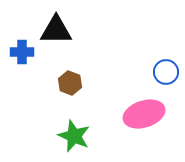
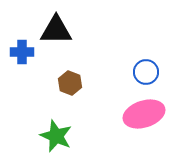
blue circle: moved 20 px left
green star: moved 18 px left
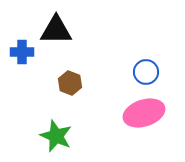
pink ellipse: moved 1 px up
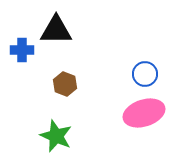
blue cross: moved 2 px up
blue circle: moved 1 px left, 2 px down
brown hexagon: moved 5 px left, 1 px down
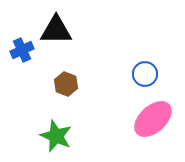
blue cross: rotated 25 degrees counterclockwise
brown hexagon: moved 1 px right
pink ellipse: moved 9 px right, 6 px down; rotated 24 degrees counterclockwise
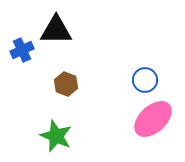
blue circle: moved 6 px down
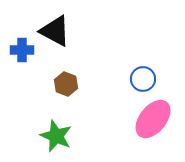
black triangle: moved 1 px left, 1 px down; rotated 28 degrees clockwise
blue cross: rotated 25 degrees clockwise
blue circle: moved 2 px left, 1 px up
pink ellipse: rotated 9 degrees counterclockwise
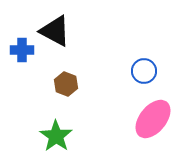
blue circle: moved 1 px right, 8 px up
green star: rotated 12 degrees clockwise
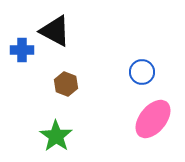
blue circle: moved 2 px left, 1 px down
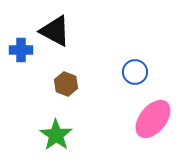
blue cross: moved 1 px left
blue circle: moved 7 px left
green star: moved 1 px up
